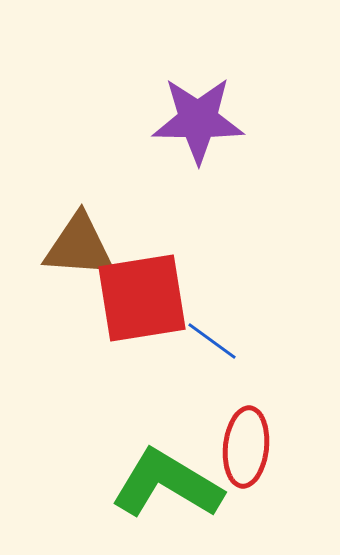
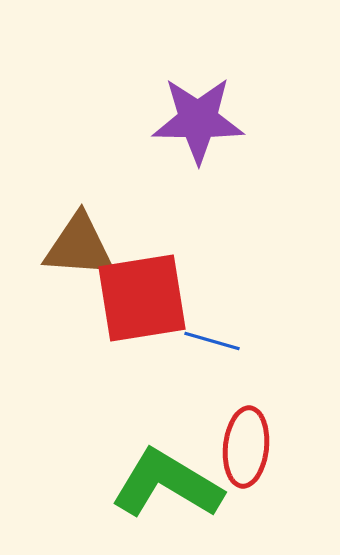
blue line: rotated 20 degrees counterclockwise
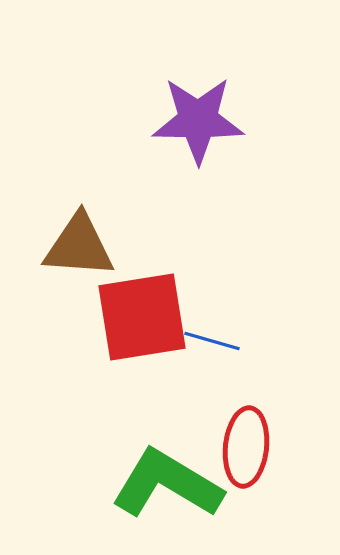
red square: moved 19 px down
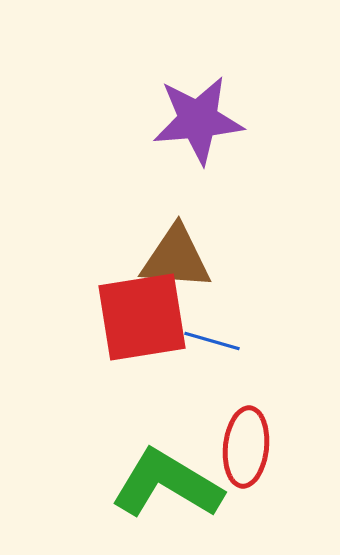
purple star: rotated 6 degrees counterclockwise
brown triangle: moved 97 px right, 12 px down
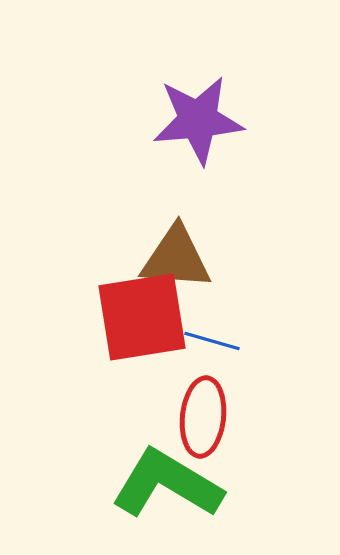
red ellipse: moved 43 px left, 30 px up
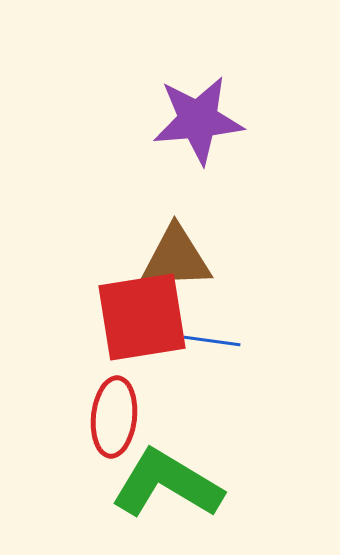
brown triangle: rotated 6 degrees counterclockwise
blue line: rotated 8 degrees counterclockwise
red ellipse: moved 89 px left
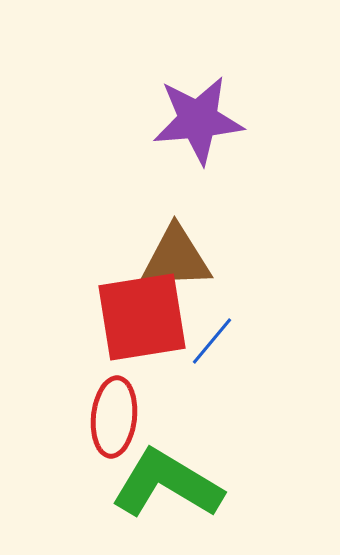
blue line: rotated 58 degrees counterclockwise
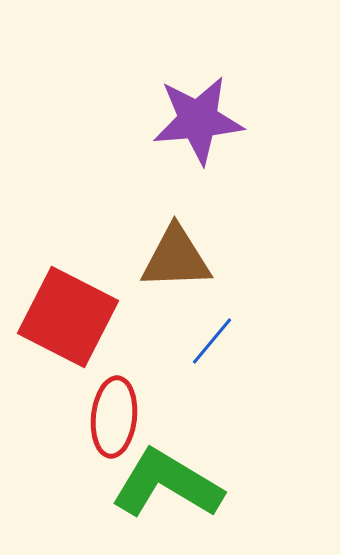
red square: moved 74 px left; rotated 36 degrees clockwise
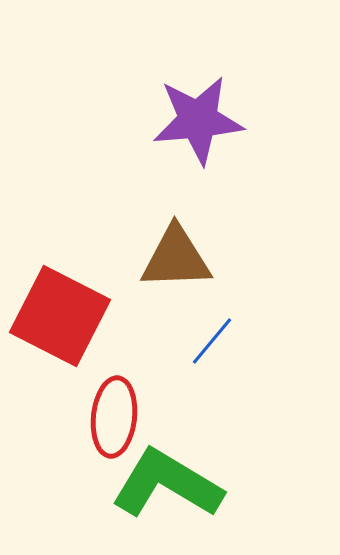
red square: moved 8 px left, 1 px up
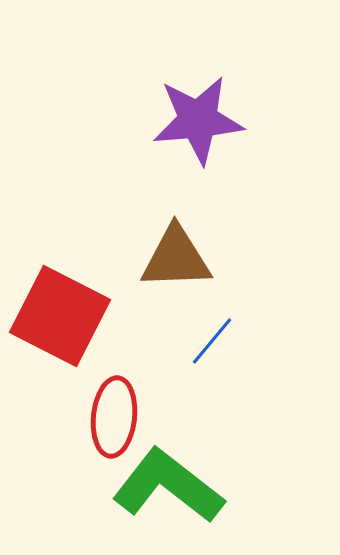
green L-shape: moved 1 px right, 2 px down; rotated 7 degrees clockwise
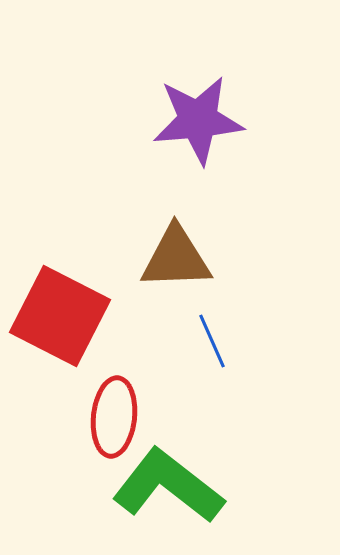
blue line: rotated 64 degrees counterclockwise
